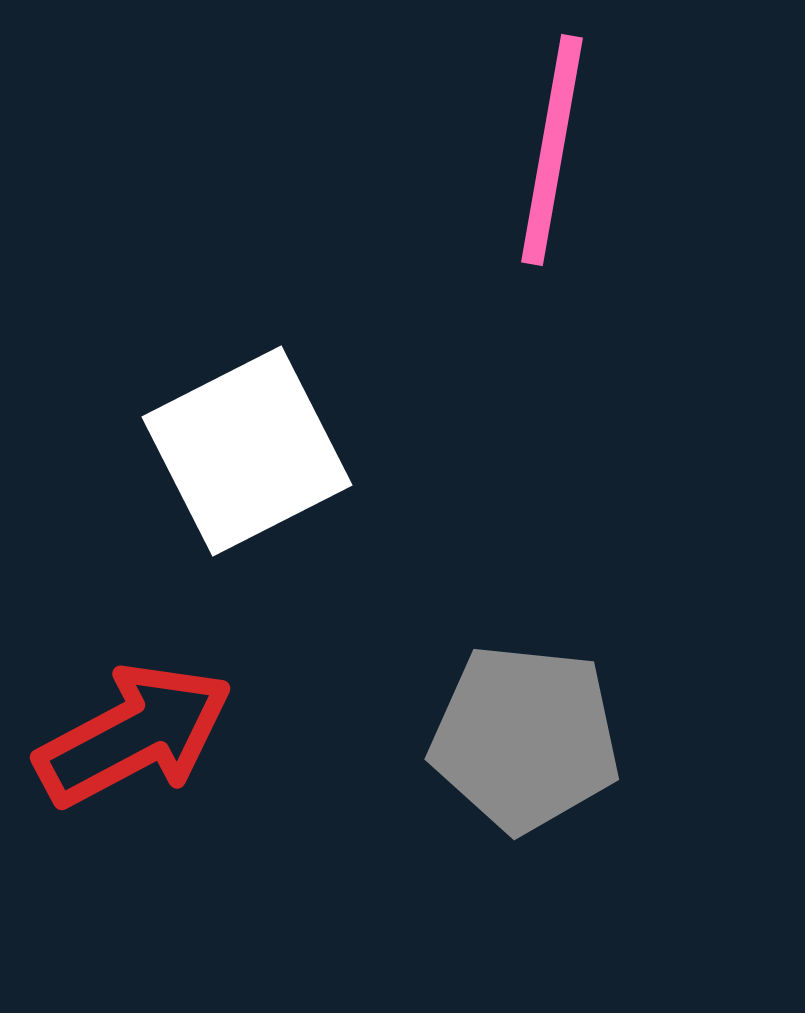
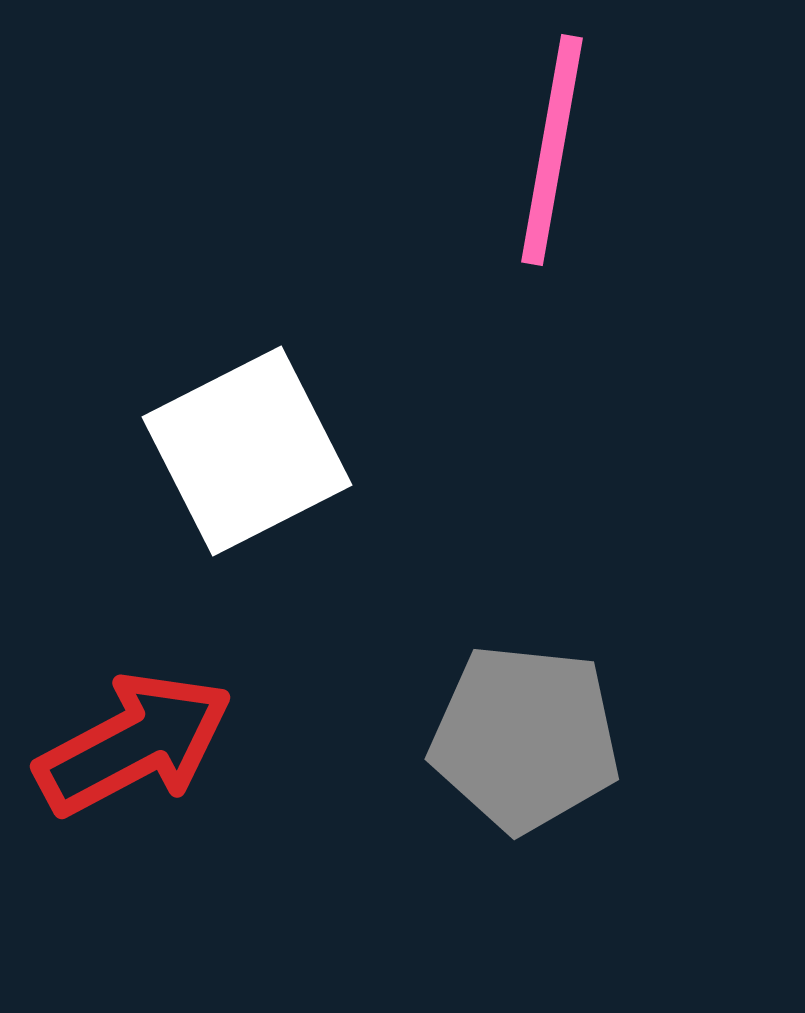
red arrow: moved 9 px down
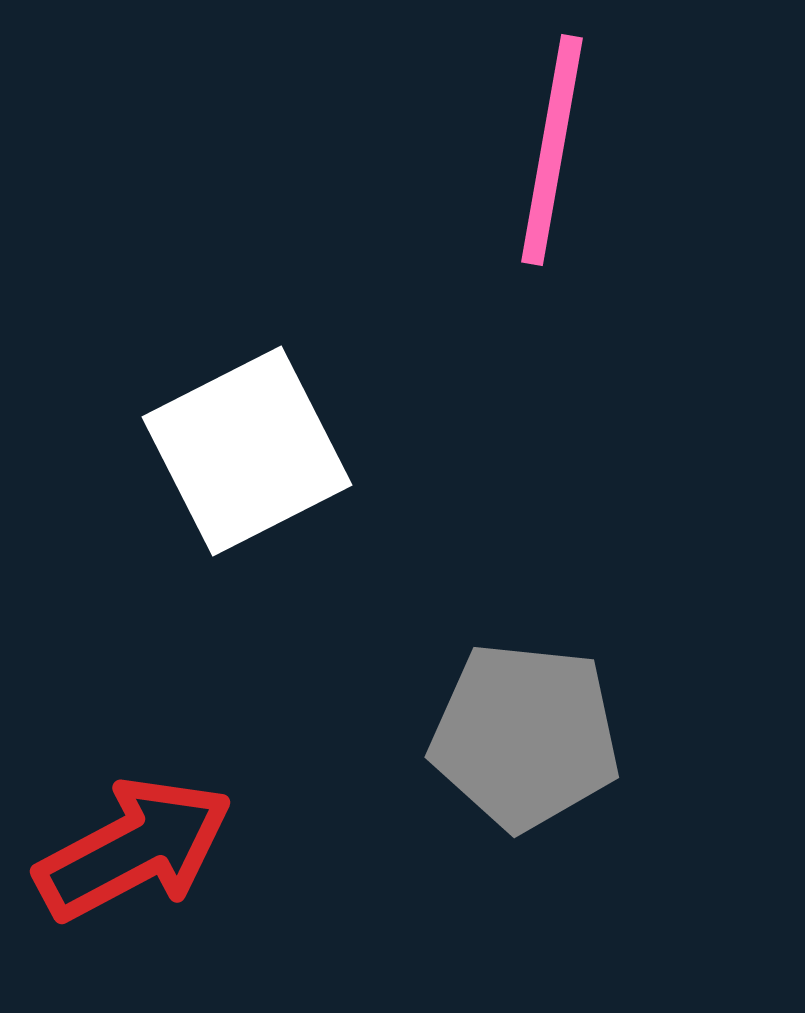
gray pentagon: moved 2 px up
red arrow: moved 105 px down
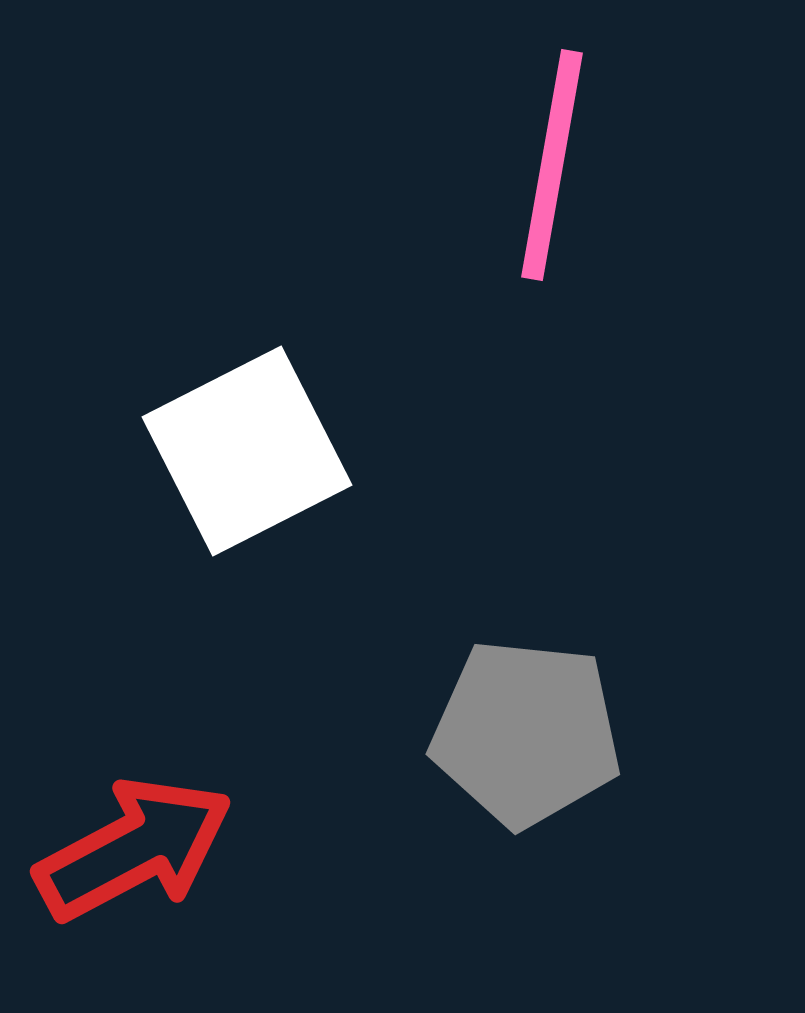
pink line: moved 15 px down
gray pentagon: moved 1 px right, 3 px up
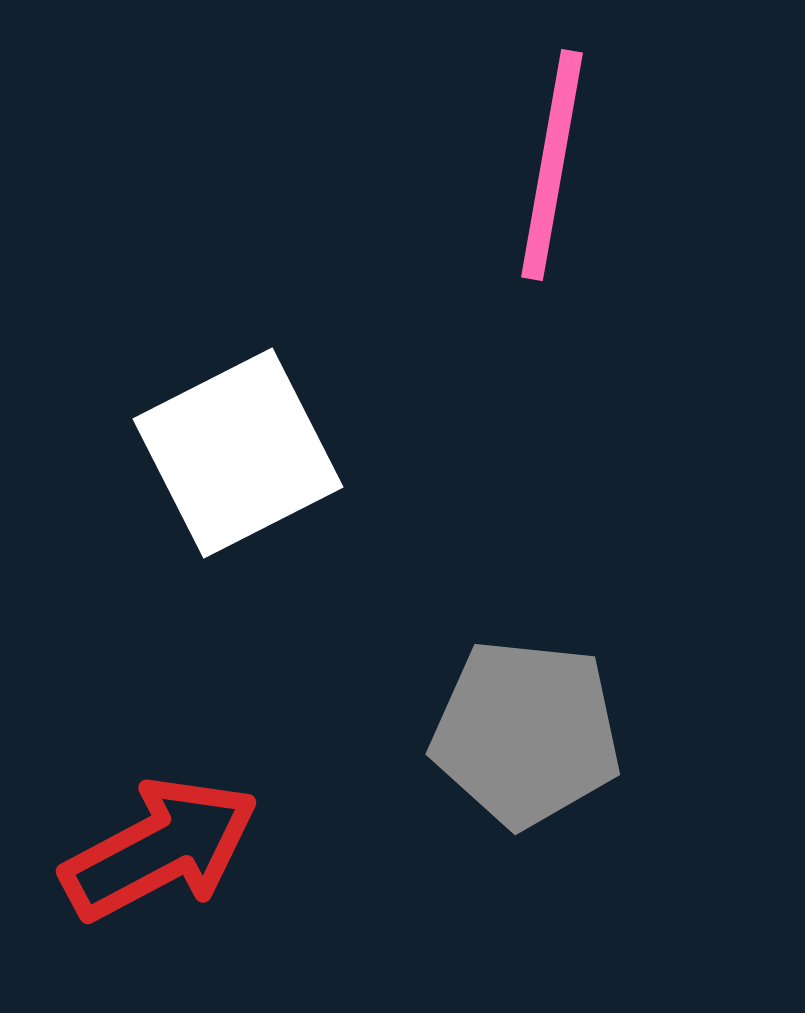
white square: moved 9 px left, 2 px down
red arrow: moved 26 px right
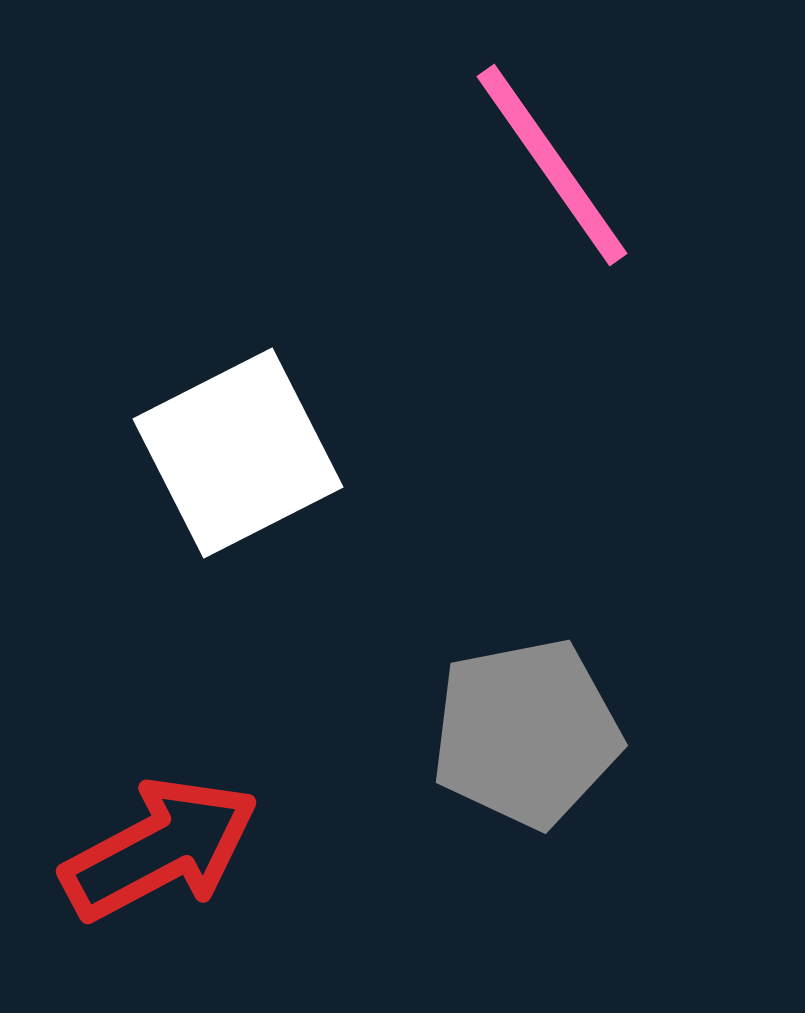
pink line: rotated 45 degrees counterclockwise
gray pentagon: rotated 17 degrees counterclockwise
